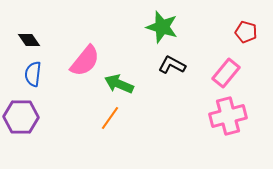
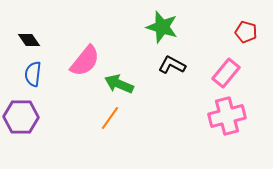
pink cross: moved 1 px left
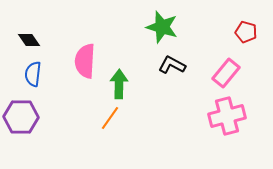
pink semicircle: rotated 144 degrees clockwise
green arrow: rotated 68 degrees clockwise
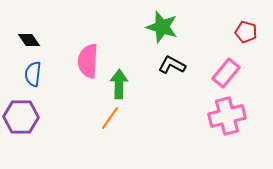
pink semicircle: moved 3 px right
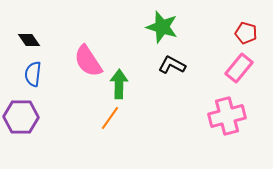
red pentagon: moved 1 px down
pink semicircle: rotated 36 degrees counterclockwise
pink rectangle: moved 13 px right, 5 px up
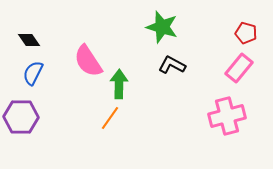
blue semicircle: moved 1 px up; rotated 20 degrees clockwise
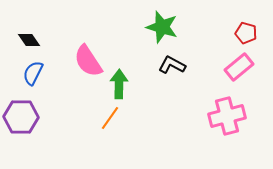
pink rectangle: moved 1 px up; rotated 12 degrees clockwise
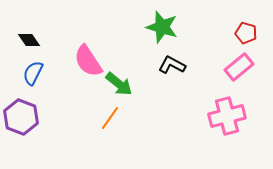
green arrow: rotated 128 degrees clockwise
purple hexagon: rotated 20 degrees clockwise
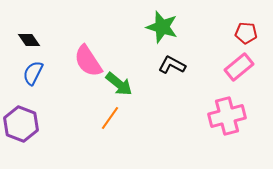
red pentagon: rotated 10 degrees counterclockwise
purple hexagon: moved 7 px down
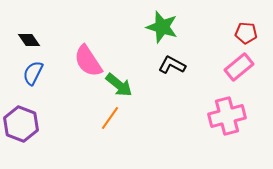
green arrow: moved 1 px down
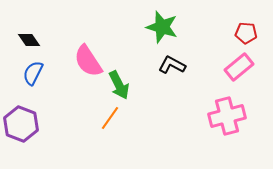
green arrow: rotated 24 degrees clockwise
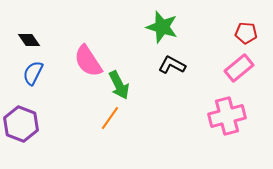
pink rectangle: moved 1 px down
